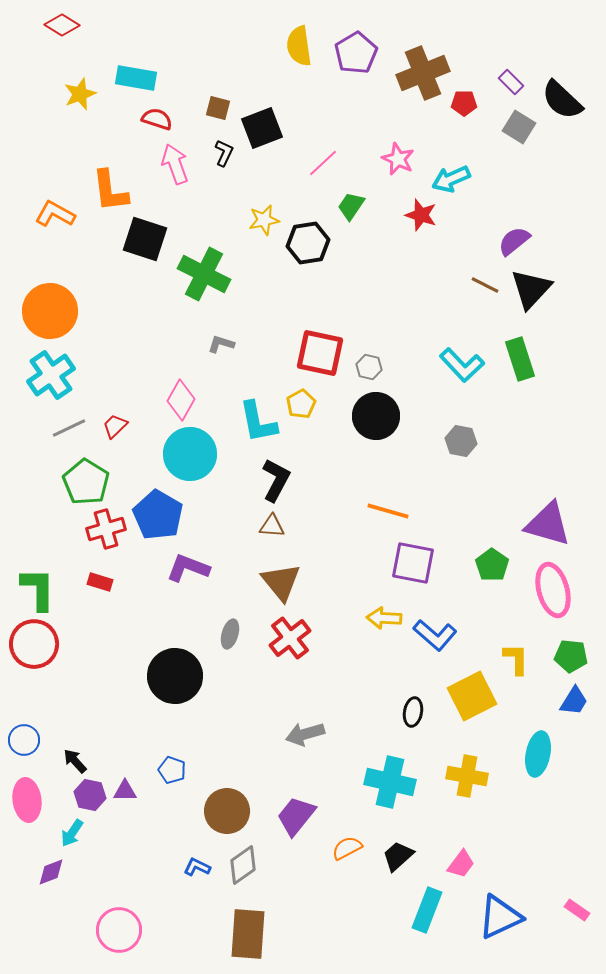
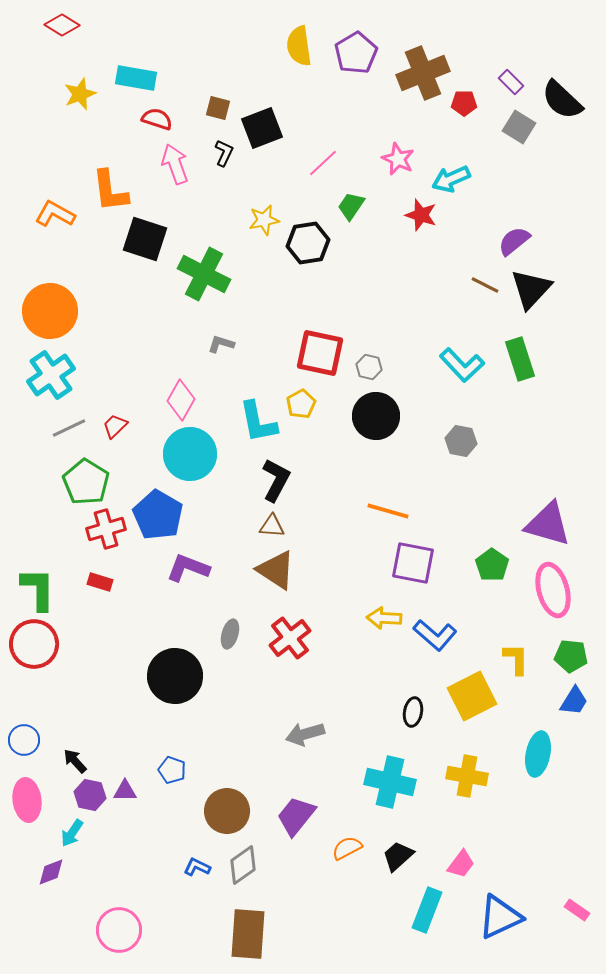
brown triangle at (281, 582): moved 5 px left, 12 px up; rotated 18 degrees counterclockwise
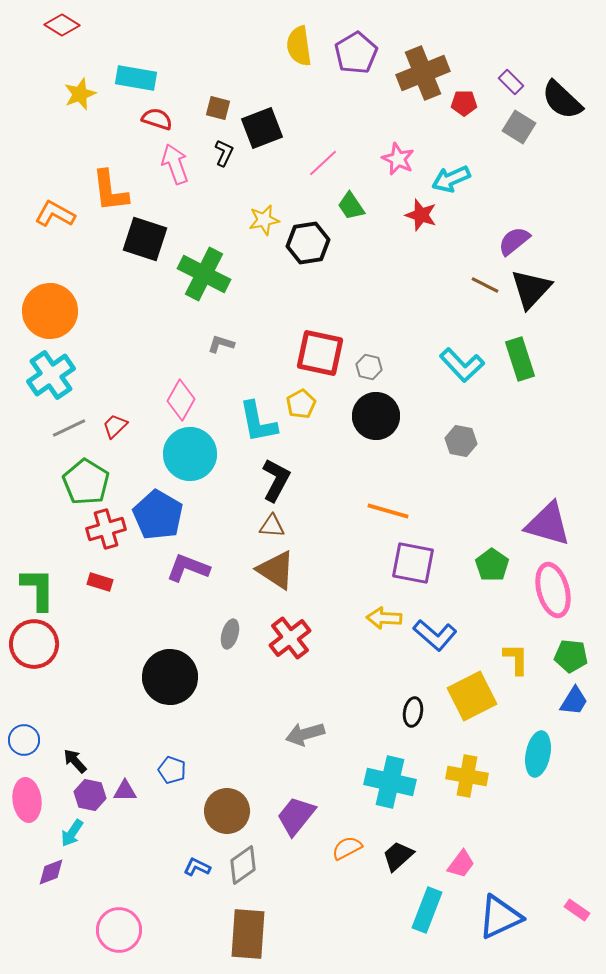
green trapezoid at (351, 206): rotated 68 degrees counterclockwise
black circle at (175, 676): moved 5 px left, 1 px down
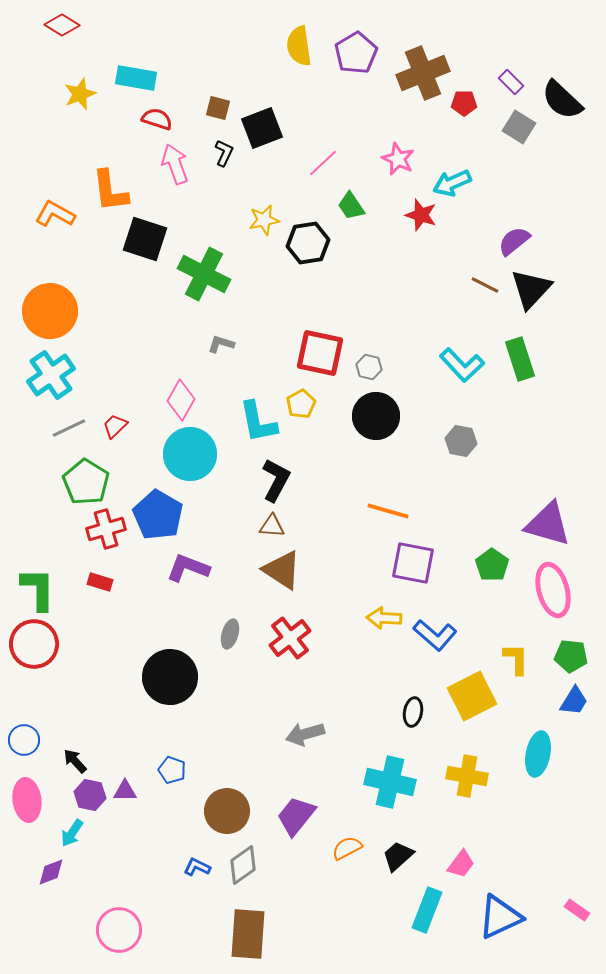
cyan arrow at (451, 179): moved 1 px right, 4 px down
brown triangle at (276, 570): moved 6 px right
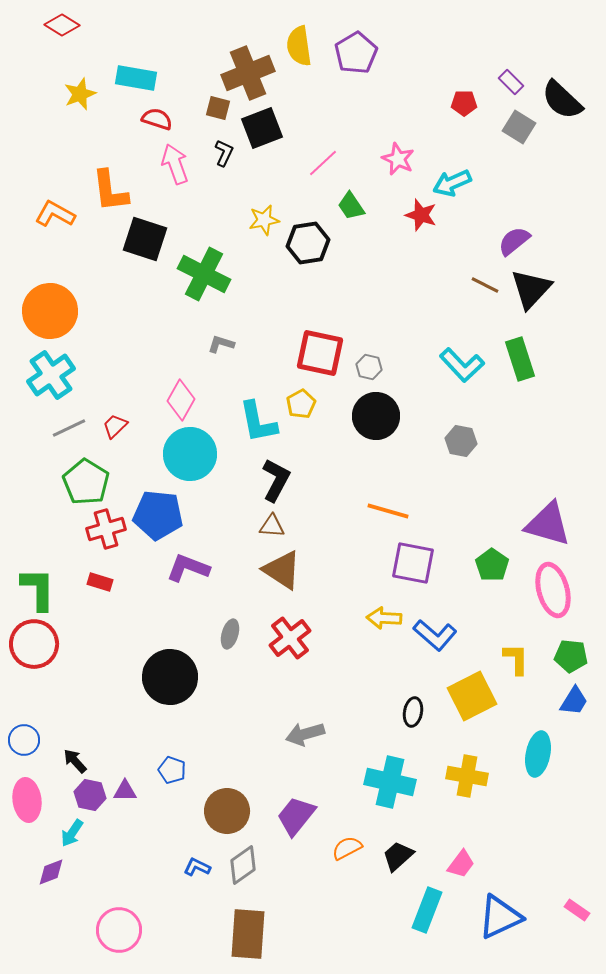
brown cross at (423, 73): moved 175 px left
blue pentagon at (158, 515): rotated 24 degrees counterclockwise
